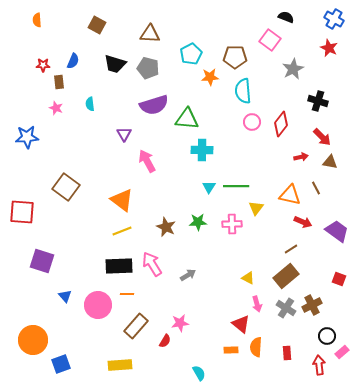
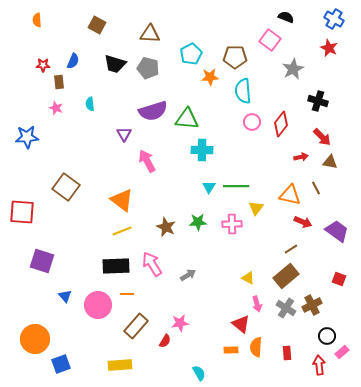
purple semicircle at (154, 105): moved 1 px left, 6 px down
black rectangle at (119, 266): moved 3 px left
orange circle at (33, 340): moved 2 px right, 1 px up
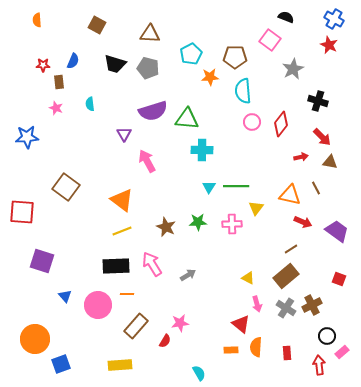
red star at (329, 48): moved 3 px up
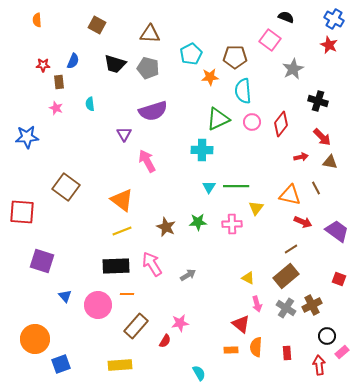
green triangle at (187, 119): moved 31 px right; rotated 30 degrees counterclockwise
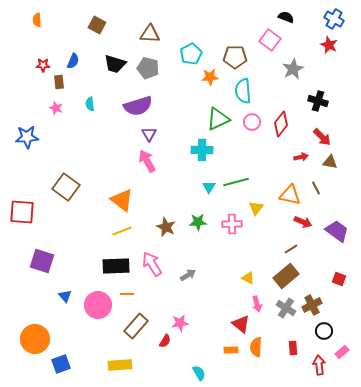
purple semicircle at (153, 111): moved 15 px left, 5 px up
purple triangle at (124, 134): moved 25 px right
green line at (236, 186): moved 4 px up; rotated 15 degrees counterclockwise
black circle at (327, 336): moved 3 px left, 5 px up
red rectangle at (287, 353): moved 6 px right, 5 px up
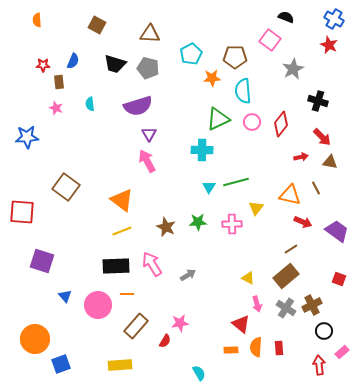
orange star at (210, 77): moved 2 px right, 1 px down
red rectangle at (293, 348): moved 14 px left
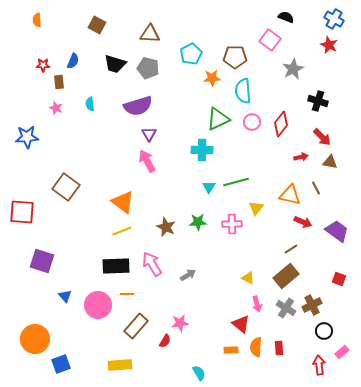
orange triangle at (122, 200): moved 1 px right, 2 px down
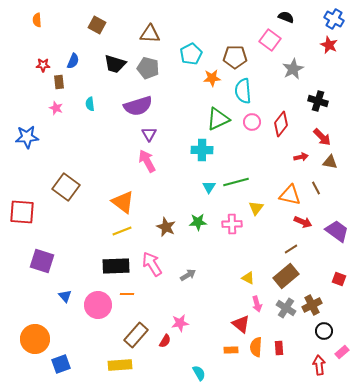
brown rectangle at (136, 326): moved 9 px down
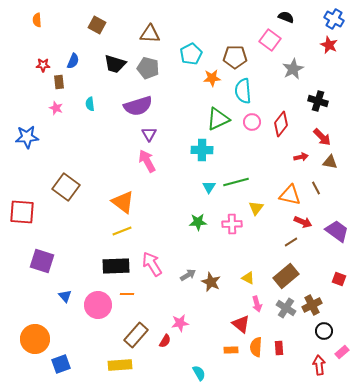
brown star at (166, 227): moved 45 px right, 55 px down
brown line at (291, 249): moved 7 px up
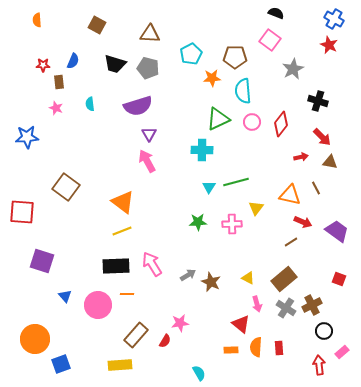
black semicircle at (286, 17): moved 10 px left, 4 px up
brown rectangle at (286, 276): moved 2 px left, 3 px down
